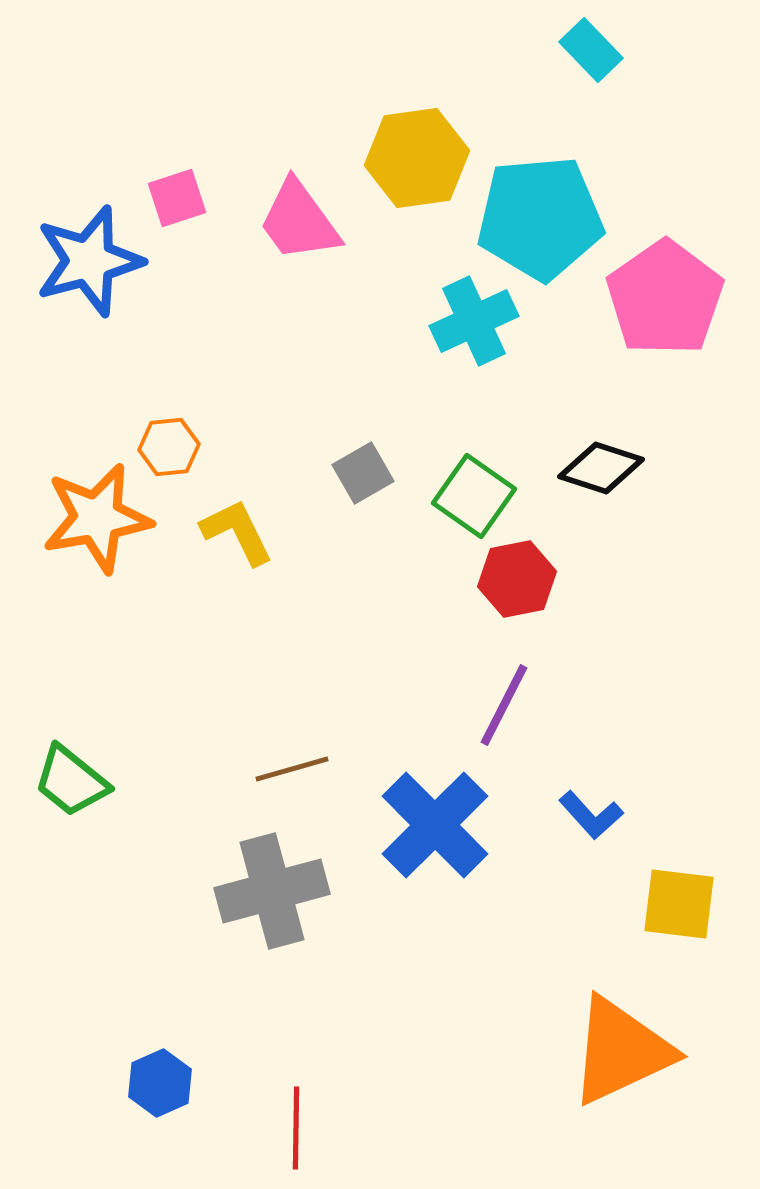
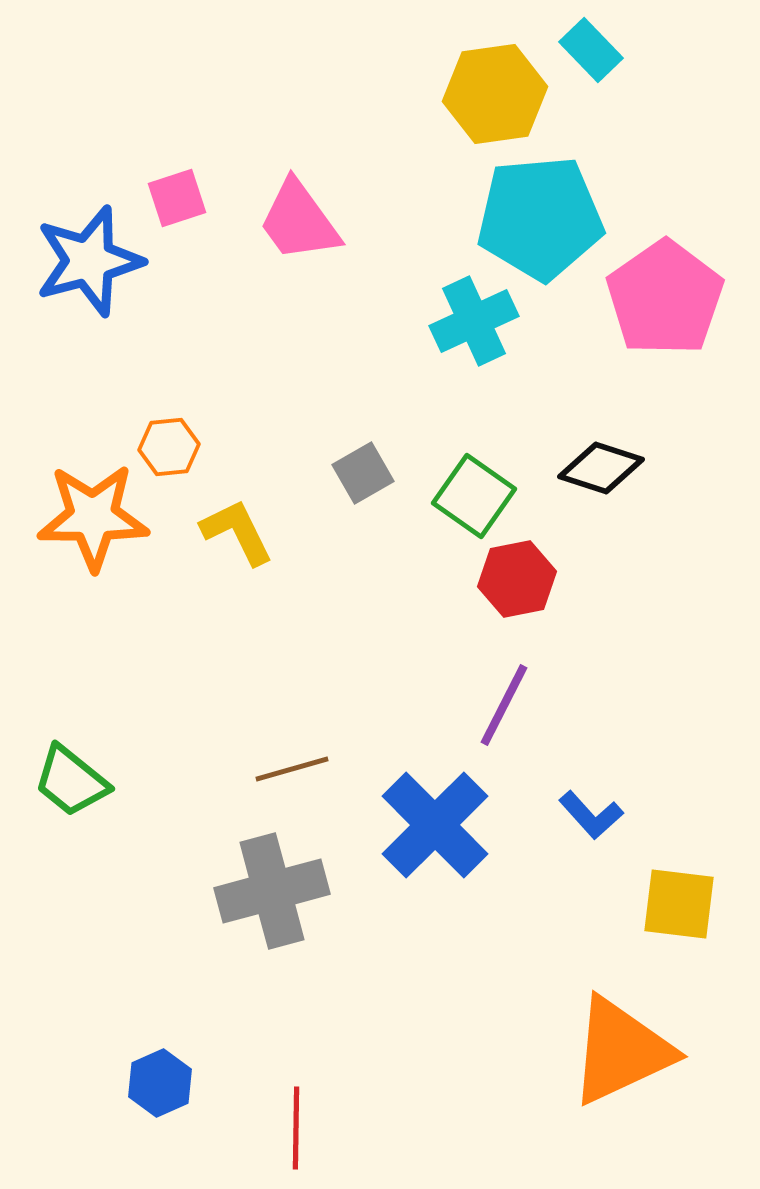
yellow hexagon: moved 78 px right, 64 px up
orange star: moved 4 px left, 1 px up; rotated 10 degrees clockwise
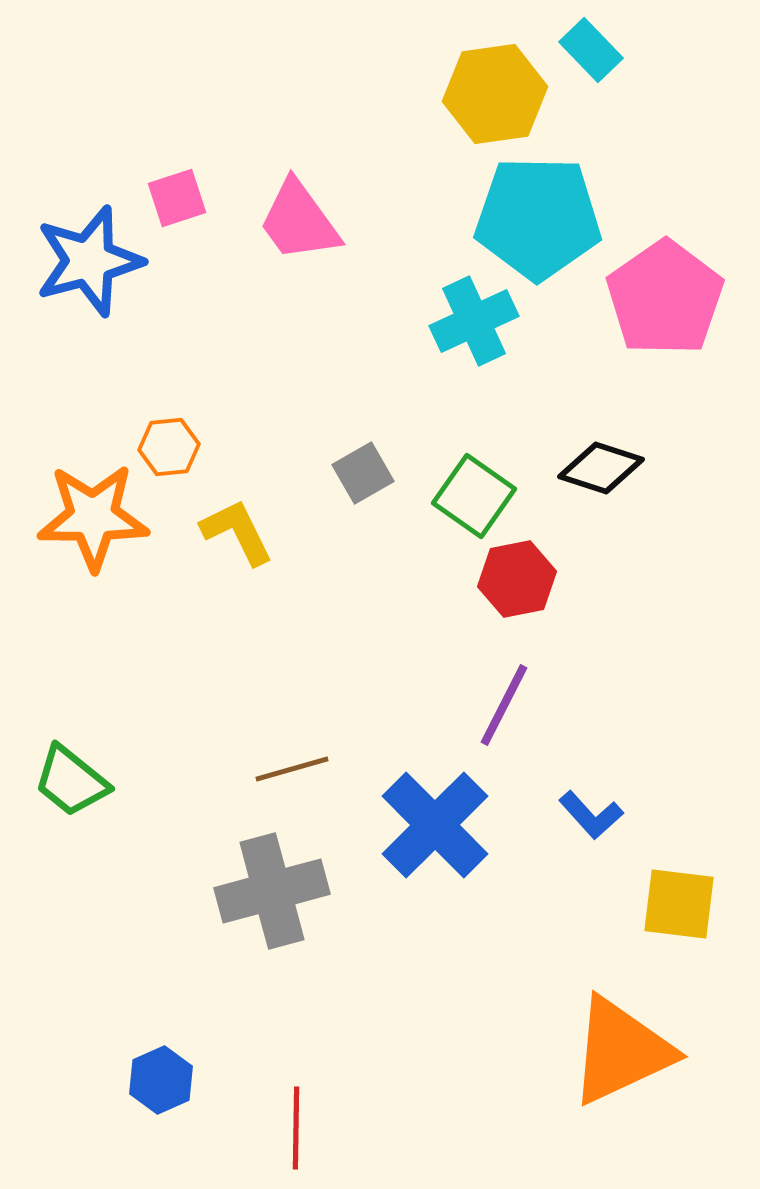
cyan pentagon: moved 2 px left; rotated 6 degrees clockwise
blue hexagon: moved 1 px right, 3 px up
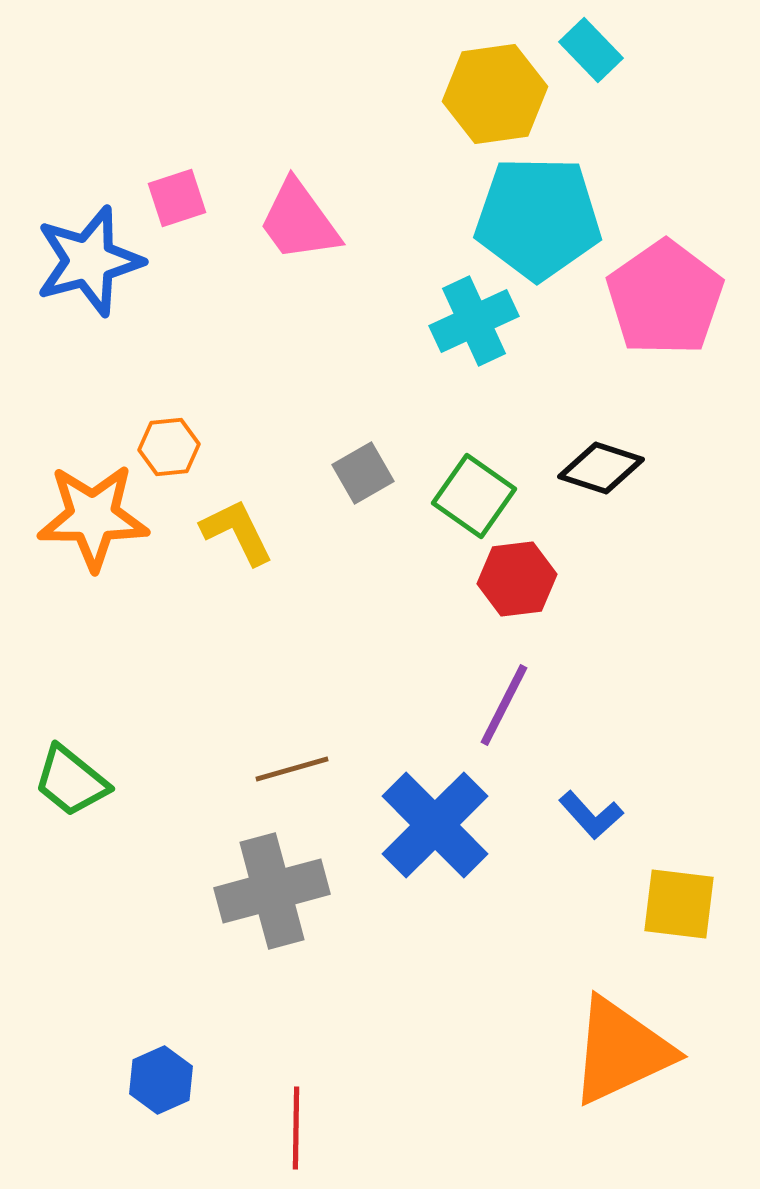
red hexagon: rotated 4 degrees clockwise
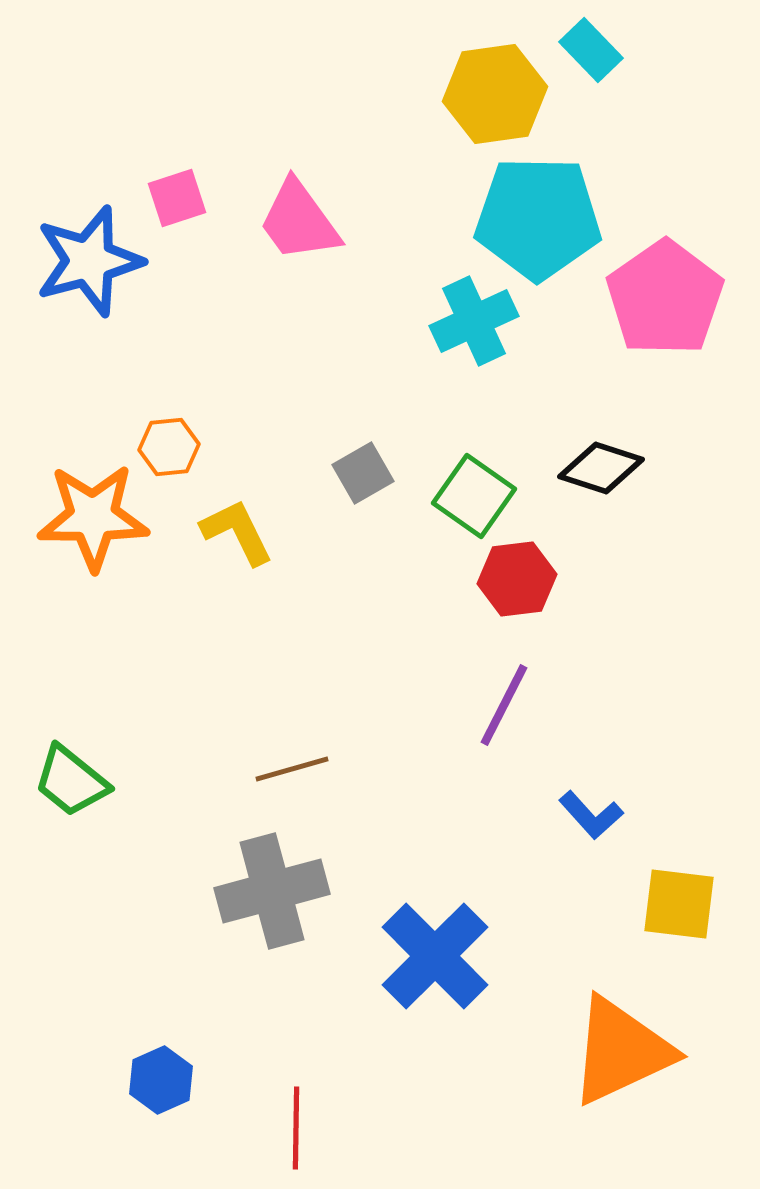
blue cross: moved 131 px down
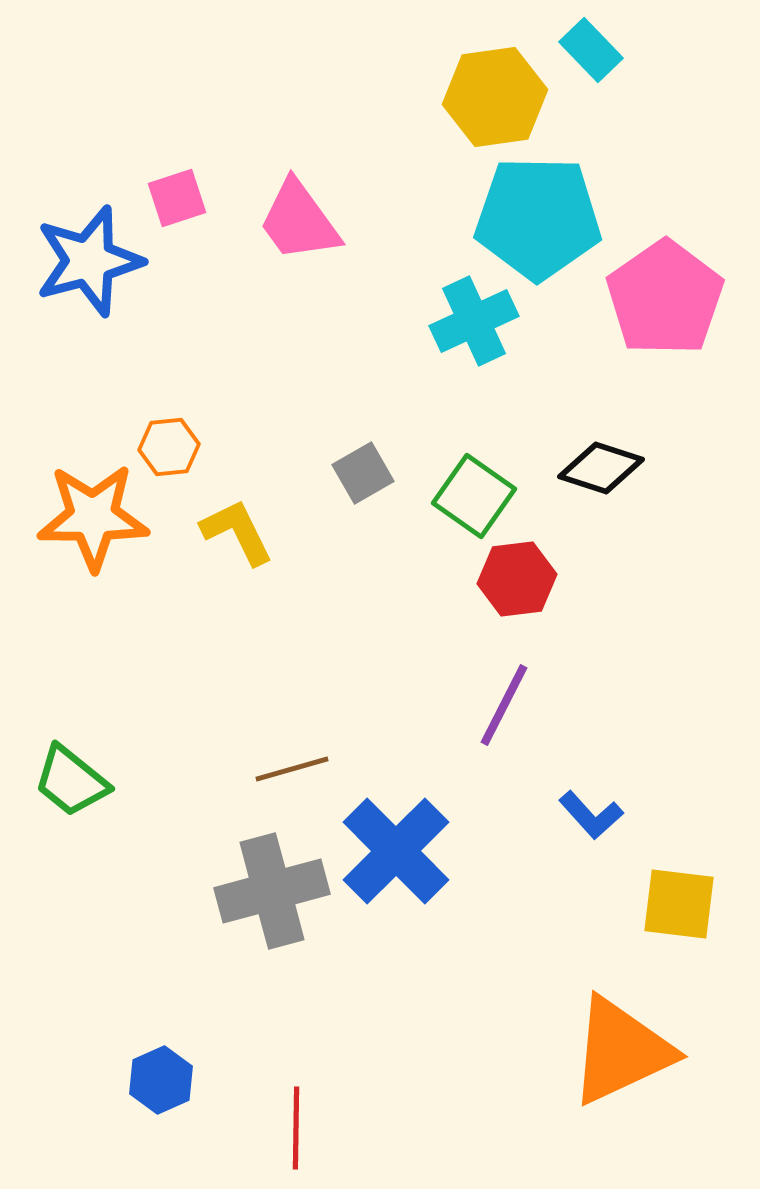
yellow hexagon: moved 3 px down
blue cross: moved 39 px left, 105 px up
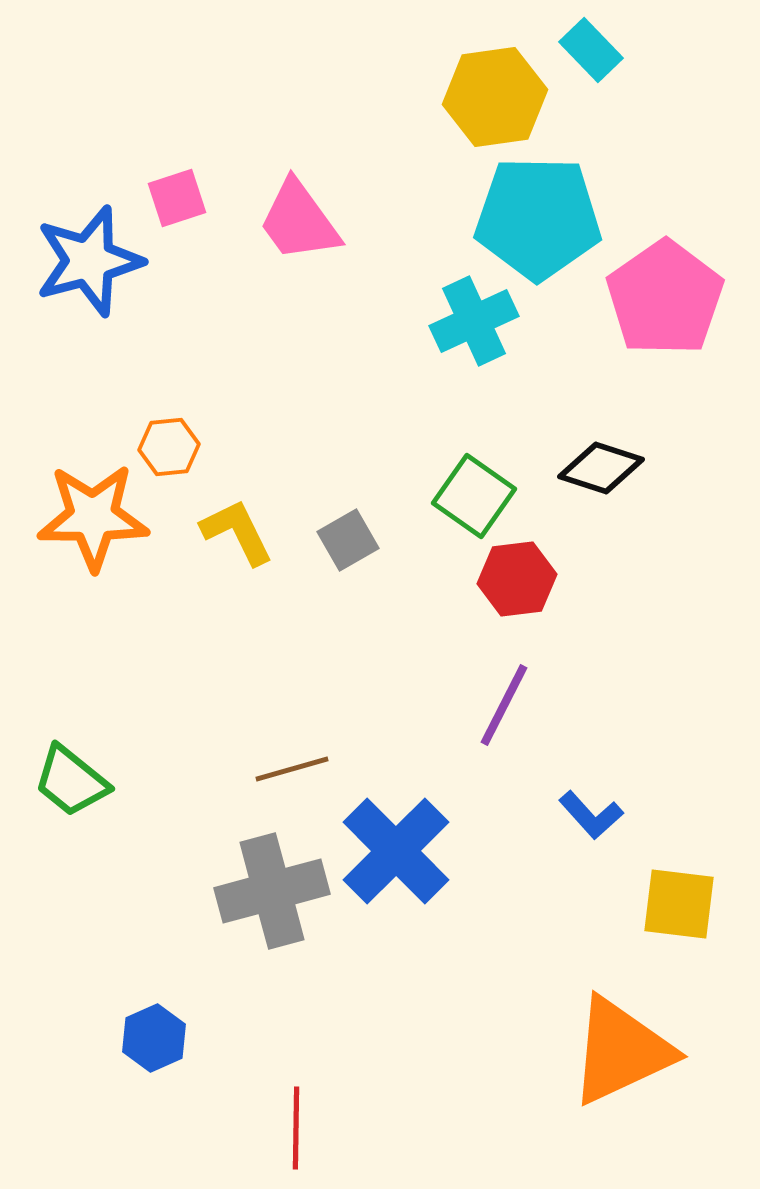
gray square: moved 15 px left, 67 px down
blue hexagon: moved 7 px left, 42 px up
